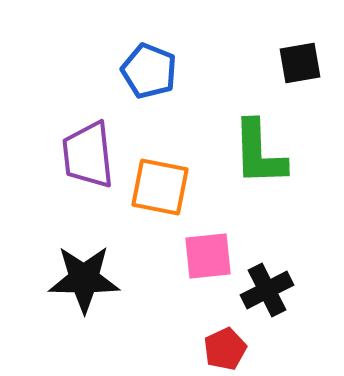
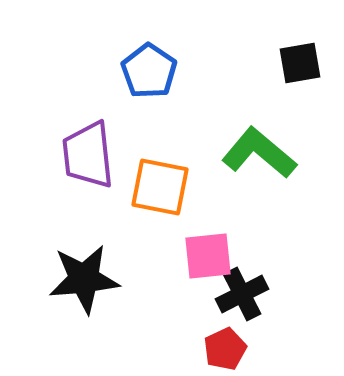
blue pentagon: rotated 12 degrees clockwise
green L-shape: rotated 132 degrees clockwise
black star: rotated 6 degrees counterclockwise
black cross: moved 25 px left, 4 px down
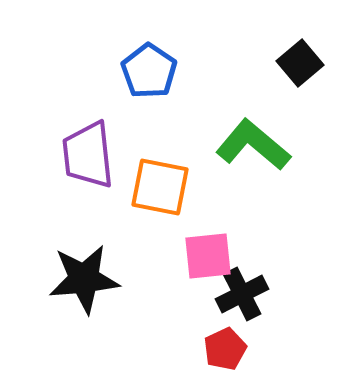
black square: rotated 30 degrees counterclockwise
green L-shape: moved 6 px left, 8 px up
